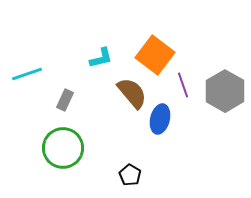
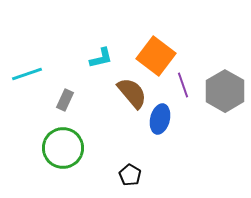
orange square: moved 1 px right, 1 px down
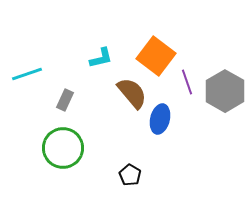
purple line: moved 4 px right, 3 px up
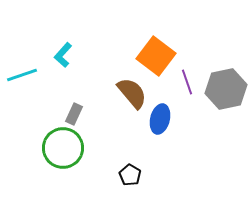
cyan L-shape: moved 38 px left, 3 px up; rotated 145 degrees clockwise
cyan line: moved 5 px left, 1 px down
gray hexagon: moved 1 px right, 2 px up; rotated 18 degrees clockwise
gray rectangle: moved 9 px right, 14 px down
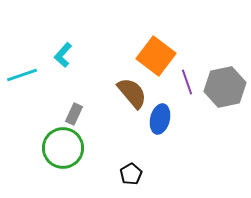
gray hexagon: moved 1 px left, 2 px up
black pentagon: moved 1 px right, 1 px up; rotated 10 degrees clockwise
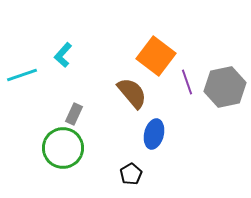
blue ellipse: moved 6 px left, 15 px down
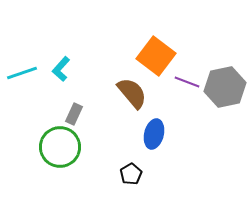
cyan L-shape: moved 2 px left, 14 px down
cyan line: moved 2 px up
purple line: rotated 50 degrees counterclockwise
green circle: moved 3 px left, 1 px up
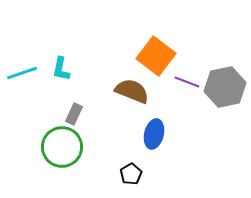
cyan L-shape: rotated 30 degrees counterclockwise
brown semicircle: moved 2 px up; rotated 28 degrees counterclockwise
green circle: moved 2 px right
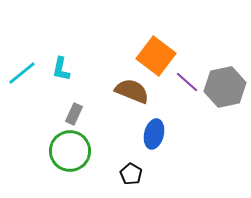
cyan line: rotated 20 degrees counterclockwise
purple line: rotated 20 degrees clockwise
green circle: moved 8 px right, 4 px down
black pentagon: rotated 10 degrees counterclockwise
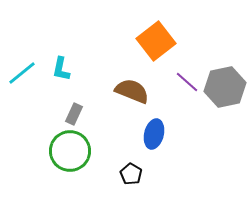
orange square: moved 15 px up; rotated 15 degrees clockwise
